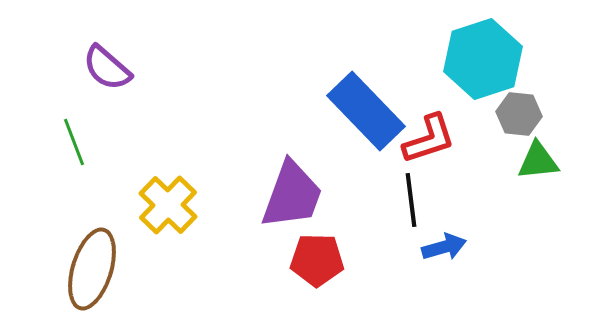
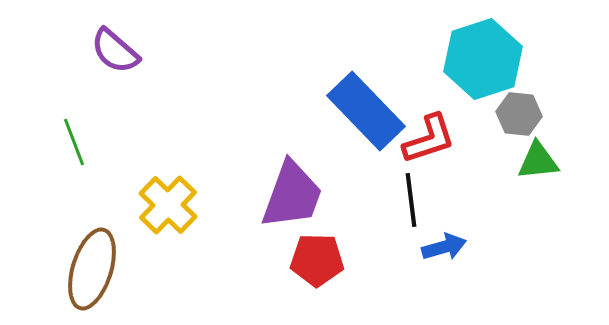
purple semicircle: moved 8 px right, 17 px up
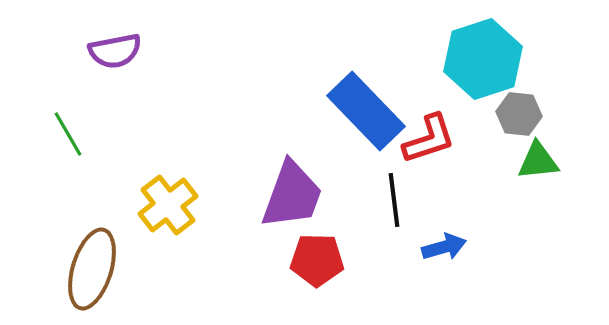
purple semicircle: rotated 52 degrees counterclockwise
green line: moved 6 px left, 8 px up; rotated 9 degrees counterclockwise
black line: moved 17 px left
yellow cross: rotated 8 degrees clockwise
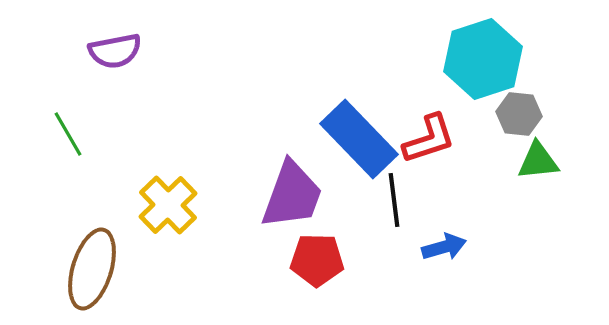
blue rectangle: moved 7 px left, 28 px down
yellow cross: rotated 6 degrees counterclockwise
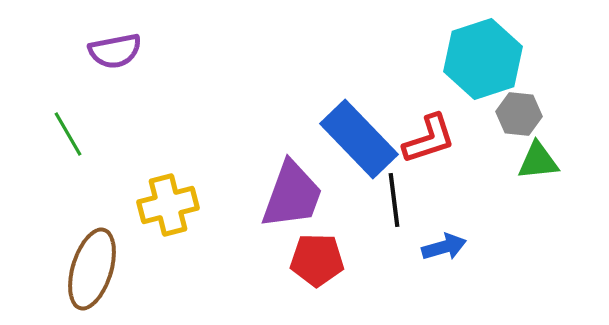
yellow cross: rotated 30 degrees clockwise
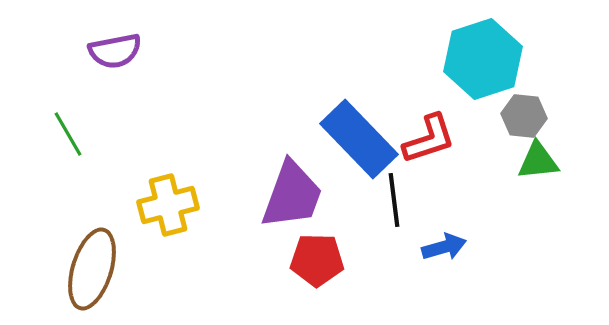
gray hexagon: moved 5 px right, 2 px down
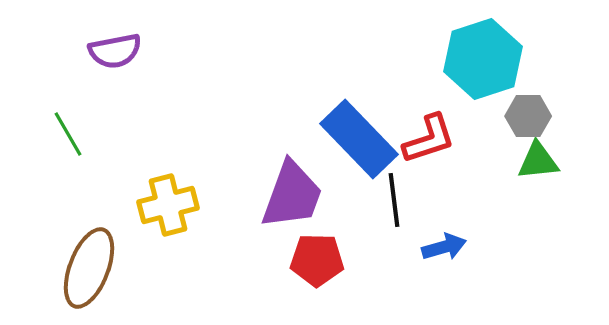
gray hexagon: moved 4 px right; rotated 6 degrees counterclockwise
brown ellipse: moved 3 px left, 1 px up; rotated 4 degrees clockwise
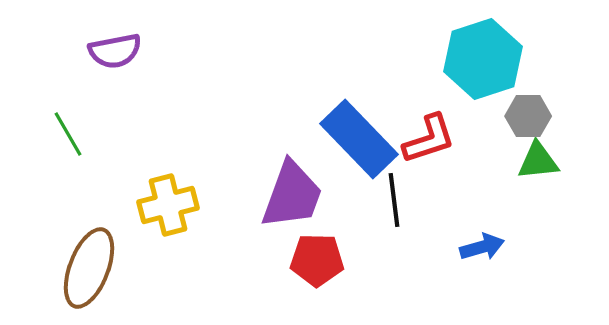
blue arrow: moved 38 px right
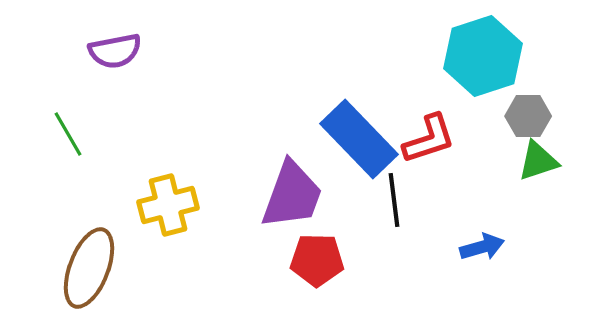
cyan hexagon: moved 3 px up
green triangle: rotated 12 degrees counterclockwise
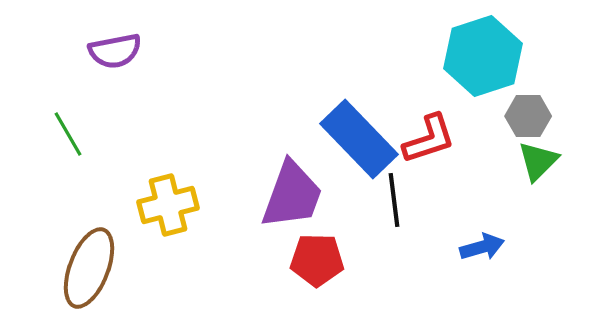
green triangle: rotated 27 degrees counterclockwise
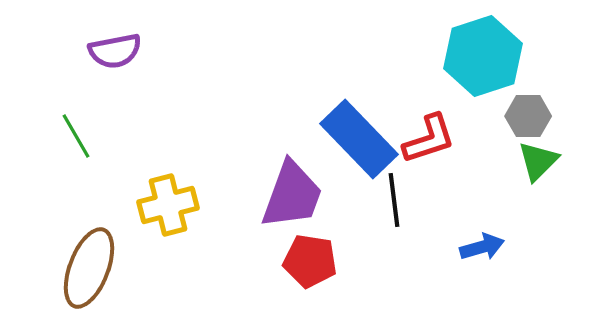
green line: moved 8 px right, 2 px down
red pentagon: moved 7 px left, 1 px down; rotated 8 degrees clockwise
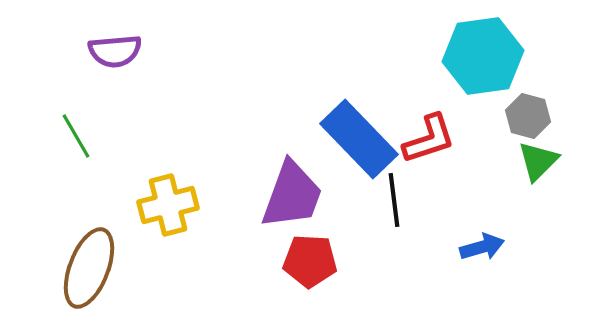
purple semicircle: rotated 6 degrees clockwise
cyan hexagon: rotated 10 degrees clockwise
gray hexagon: rotated 15 degrees clockwise
red pentagon: rotated 6 degrees counterclockwise
